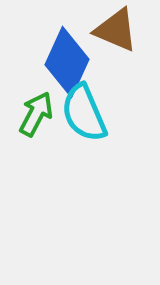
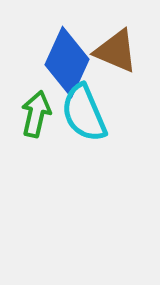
brown triangle: moved 21 px down
green arrow: rotated 15 degrees counterclockwise
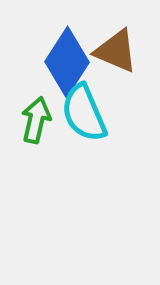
blue diamond: rotated 8 degrees clockwise
green arrow: moved 6 px down
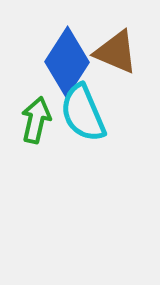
brown triangle: moved 1 px down
cyan semicircle: moved 1 px left
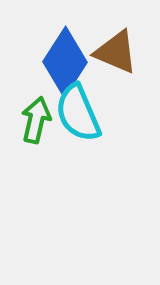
blue diamond: moved 2 px left
cyan semicircle: moved 5 px left
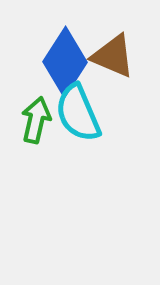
brown triangle: moved 3 px left, 4 px down
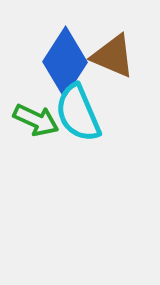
green arrow: rotated 102 degrees clockwise
